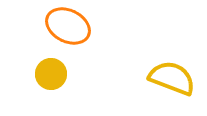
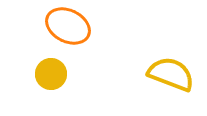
yellow semicircle: moved 1 px left, 4 px up
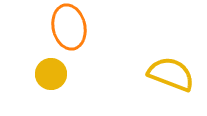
orange ellipse: moved 1 px right, 1 px down; rotated 51 degrees clockwise
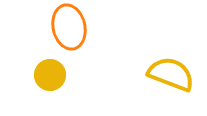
yellow circle: moved 1 px left, 1 px down
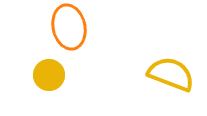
yellow circle: moved 1 px left
